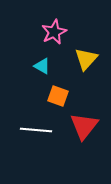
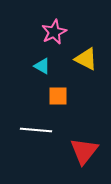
yellow triangle: rotated 45 degrees counterclockwise
orange square: rotated 20 degrees counterclockwise
red triangle: moved 25 px down
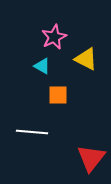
pink star: moved 5 px down
orange square: moved 1 px up
white line: moved 4 px left, 2 px down
red triangle: moved 7 px right, 7 px down
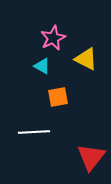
pink star: moved 1 px left, 1 px down
orange square: moved 2 px down; rotated 10 degrees counterclockwise
white line: moved 2 px right; rotated 8 degrees counterclockwise
red triangle: moved 1 px up
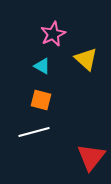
pink star: moved 4 px up
yellow triangle: rotated 15 degrees clockwise
orange square: moved 17 px left, 3 px down; rotated 25 degrees clockwise
white line: rotated 12 degrees counterclockwise
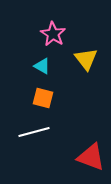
pink star: rotated 15 degrees counterclockwise
yellow triangle: rotated 10 degrees clockwise
orange square: moved 2 px right, 2 px up
red triangle: rotated 48 degrees counterclockwise
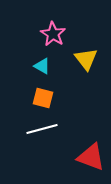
white line: moved 8 px right, 3 px up
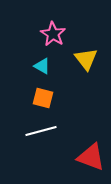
white line: moved 1 px left, 2 px down
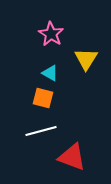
pink star: moved 2 px left
yellow triangle: rotated 10 degrees clockwise
cyan triangle: moved 8 px right, 7 px down
red triangle: moved 19 px left
